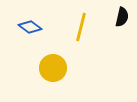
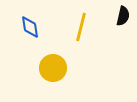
black semicircle: moved 1 px right, 1 px up
blue diamond: rotated 45 degrees clockwise
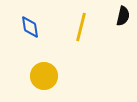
yellow circle: moved 9 px left, 8 px down
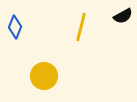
black semicircle: rotated 48 degrees clockwise
blue diamond: moved 15 px left; rotated 30 degrees clockwise
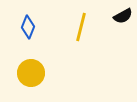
blue diamond: moved 13 px right
yellow circle: moved 13 px left, 3 px up
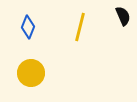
black semicircle: rotated 84 degrees counterclockwise
yellow line: moved 1 px left
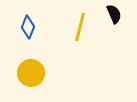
black semicircle: moved 9 px left, 2 px up
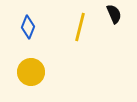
yellow circle: moved 1 px up
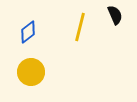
black semicircle: moved 1 px right, 1 px down
blue diamond: moved 5 px down; rotated 30 degrees clockwise
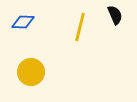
blue diamond: moved 5 px left, 10 px up; rotated 40 degrees clockwise
